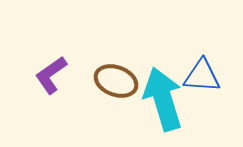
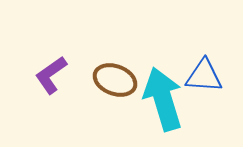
blue triangle: moved 2 px right
brown ellipse: moved 1 px left, 1 px up
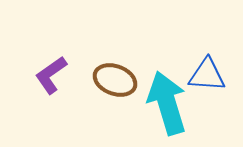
blue triangle: moved 3 px right, 1 px up
cyan arrow: moved 4 px right, 4 px down
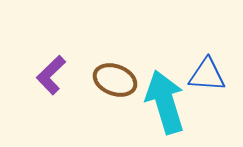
purple L-shape: rotated 9 degrees counterclockwise
cyan arrow: moved 2 px left, 1 px up
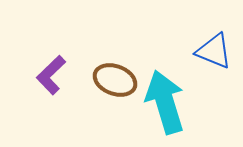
blue triangle: moved 7 px right, 24 px up; rotated 18 degrees clockwise
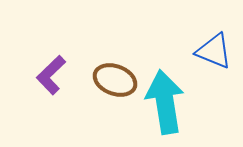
cyan arrow: rotated 8 degrees clockwise
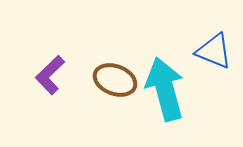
purple L-shape: moved 1 px left
cyan arrow: moved 13 px up; rotated 6 degrees counterclockwise
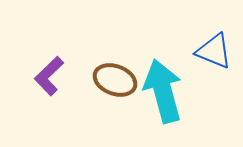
purple L-shape: moved 1 px left, 1 px down
cyan arrow: moved 2 px left, 2 px down
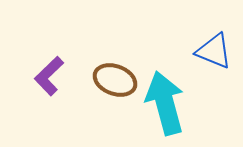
cyan arrow: moved 2 px right, 12 px down
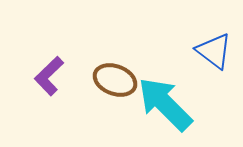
blue triangle: rotated 15 degrees clockwise
cyan arrow: moved 1 px down; rotated 30 degrees counterclockwise
